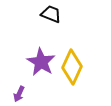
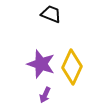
purple star: moved 2 px down; rotated 12 degrees counterclockwise
purple arrow: moved 26 px right, 1 px down
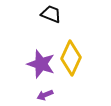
yellow diamond: moved 1 px left, 9 px up
purple arrow: rotated 42 degrees clockwise
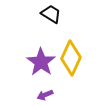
black trapezoid: rotated 10 degrees clockwise
purple star: moved 2 px up; rotated 16 degrees clockwise
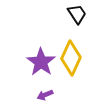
black trapezoid: moved 26 px right; rotated 25 degrees clockwise
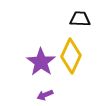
black trapezoid: moved 3 px right, 5 px down; rotated 55 degrees counterclockwise
yellow diamond: moved 2 px up
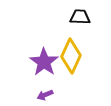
black trapezoid: moved 2 px up
purple star: moved 3 px right
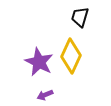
black trapezoid: rotated 75 degrees counterclockwise
purple star: moved 5 px left; rotated 8 degrees counterclockwise
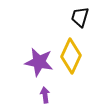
purple star: rotated 16 degrees counterclockwise
purple arrow: rotated 105 degrees clockwise
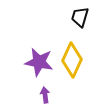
yellow diamond: moved 1 px right, 4 px down
